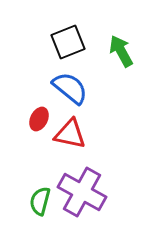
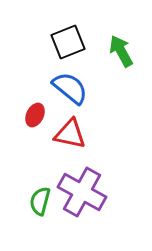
red ellipse: moved 4 px left, 4 px up
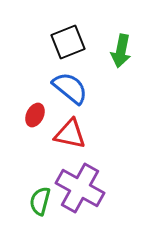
green arrow: rotated 140 degrees counterclockwise
purple cross: moved 2 px left, 4 px up
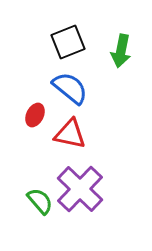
purple cross: moved 1 px down; rotated 15 degrees clockwise
green semicircle: rotated 124 degrees clockwise
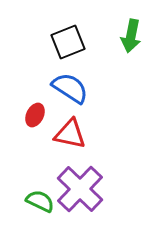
green arrow: moved 10 px right, 15 px up
blue semicircle: rotated 6 degrees counterclockwise
green semicircle: rotated 24 degrees counterclockwise
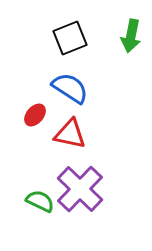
black square: moved 2 px right, 4 px up
red ellipse: rotated 15 degrees clockwise
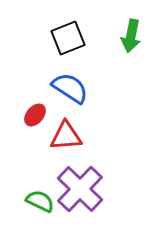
black square: moved 2 px left
red triangle: moved 4 px left, 2 px down; rotated 16 degrees counterclockwise
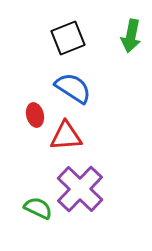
blue semicircle: moved 3 px right
red ellipse: rotated 55 degrees counterclockwise
green semicircle: moved 2 px left, 7 px down
